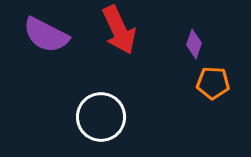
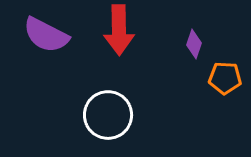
red arrow: rotated 24 degrees clockwise
orange pentagon: moved 12 px right, 5 px up
white circle: moved 7 px right, 2 px up
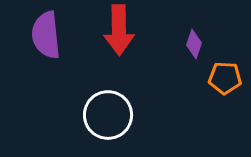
purple semicircle: rotated 57 degrees clockwise
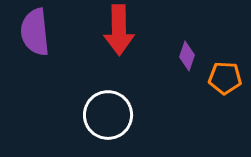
purple semicircle: moved 11 px left, 3 px up
purple diamond: moved 7 px left, 12 px down
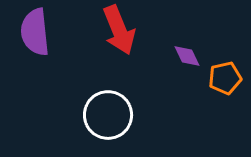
red arrow: rotated 21 degrees counterclockwise
purple diamond: rotated 44 degrees counterclockwise
orange pentagon: rotated 16 degrees counterclockwise
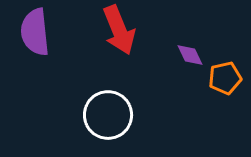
purple diamond: moved 3 px right, 1 px up
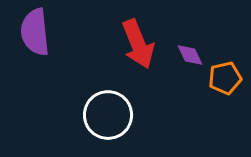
red arrow: moved 19 px right, 14 px down
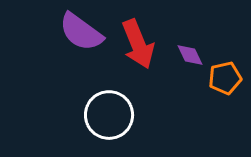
purple semicircle: moved 46 px right; rotated 48 degrees counterclockwise
white circle: moved 1 px right
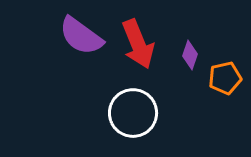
purple semicircle: moved 4 px down
purple diamond: rotated 44 degrees clockwise
white circle: moved 24 px right, 2 px up
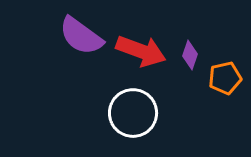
red arrow: moved 3 px right, 7 px down; rotated 48 degrees counterclockwise
